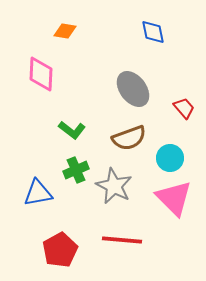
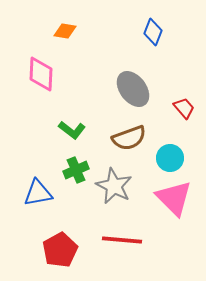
blue diamond: rotated 32 degrees clockwise
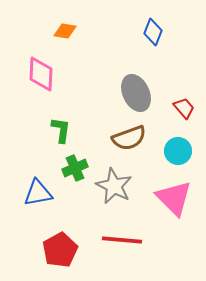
gray ellipse: moved 3 px right, 4 px down; rotated 12 degrees clockwise
green L-shape: moved 11 px left; rotated 120 degrees counterclockwise
cyan circle: moved 8 px right, 7 px up
green cross: moved 1 px left, 2 px up
